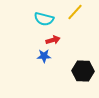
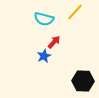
red arrow: moved 1 px right, 2 px down; rotated 32 degrees counterclockwise
blue star: rotated 24 degrees counterclockwise
black hexagon: moved 10 px down
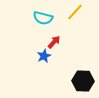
cyan semicircle: moved 1 px left, 1 px up
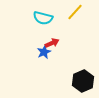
red arrow: moved 2 px left, 1 px down; rotated 24 degrees clockwise
blue star: moved 4 px up
black hexagon: rotated 25 degrees counterclockwise
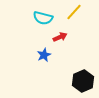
yellow line: moved 1 px left
red arrow: moved 8 px right, 6 px up
blue star: moved 3 px down
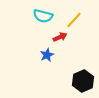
yellow line: moved 8 px down
cyan semicircle: moved 2 px up
blue star: moved 3 px right
